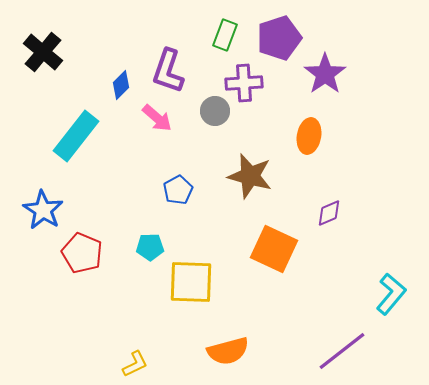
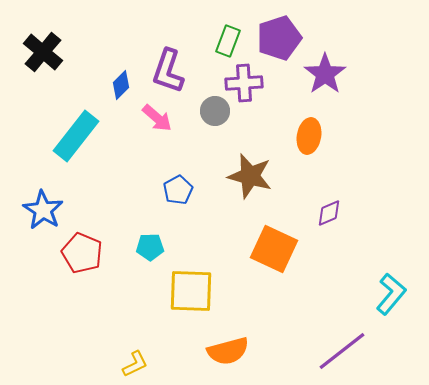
green rectangle: moved 3 px right, 6 px down
yellow square: moved 9 px down
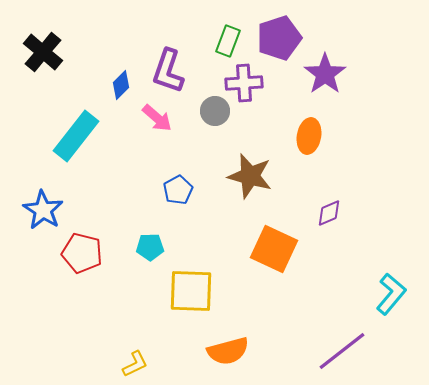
red pentagon: rotated 9 degrees counterclockwise
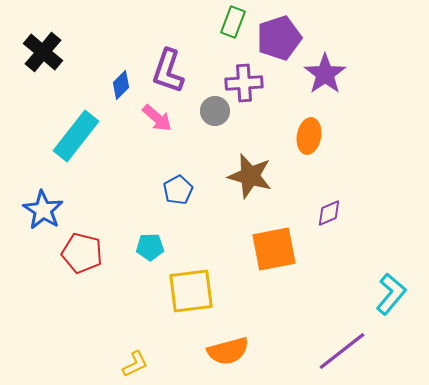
green rectangle: moved 5 px right, 19 px up
orange square: rotated 36 degrees counterclockwise
yellow square: rotated 9 degrees counterclockwise
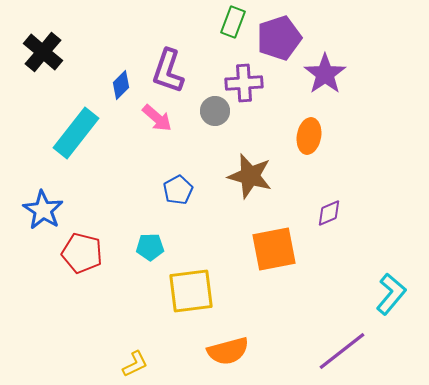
cyan rectangle: moved 3 px up
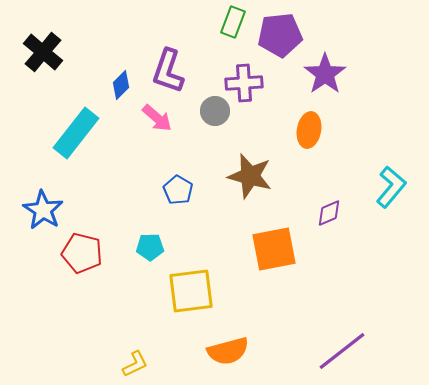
purple pentagon: moved 1 px right, 3 px up; rotated 12 degrees clockwise
orange ellipse: moved 6 px up
blue pentagon: rotated 12 degrees counterclockwise
cyan L-shape: moved 107 px up
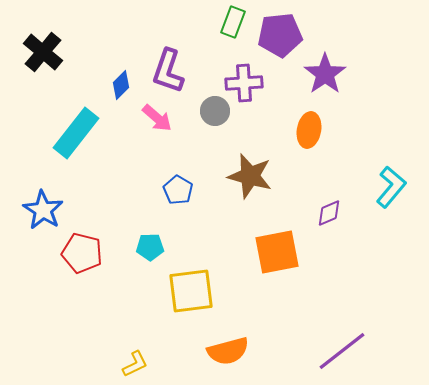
orange square: moved 3 px right, 3 px down
